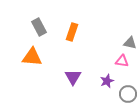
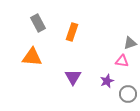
gray rectangle: moved 1 px left, 4 px up
gray triangle: rotated 32 degrees counterclockwise
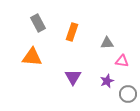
gray triangle: moved 23 px left; rotated 16 degrees clockwise
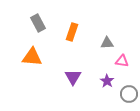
purple star: rotated 16 degrees counterclockwise
gray circle: moved 1 px right
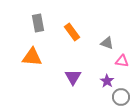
gray rectangle: rotated 18 degrees clockwise
orange rectangle: rotated 54 degrees counterclockwise
gray triangle: rotated 24 degrees clockwise
gray circle: moved 8 px left, 3 px down
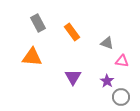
gray rectangle: rotated 18 degrees counterclockwise
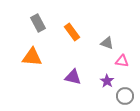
purple triangle: rotated 48 degrees counterclockwise
gray circle: moved 4 px right, 1 px up
